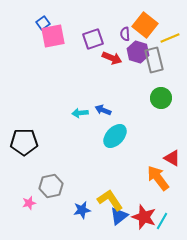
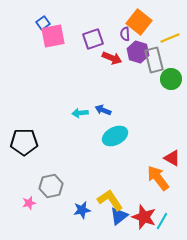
orange square: moved 6 px left, 3 px up
green circle: moved 10 px right, 19 px up
cyan ellipse: rotated 20 degrees clockwise
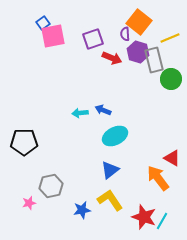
blue triangle: moved 9 px left, 46 px up
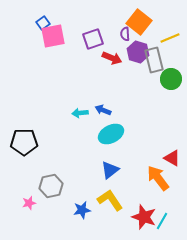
cyan ellipse: moved 4 px left, 2 px up
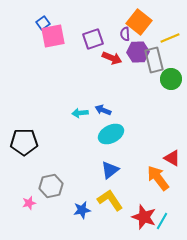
purple hexagon: rotated 20 degrees counterclockwise
